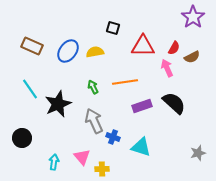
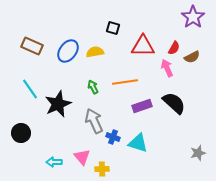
black circle: moved 1 px left, 5 px up
cyan triangle: moved 3 px left, 4 px up
cyan arrow: rotated 98 degrees counterclockwise
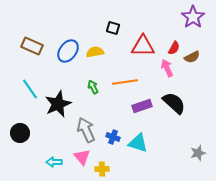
gray arrow: moved 8 px left, 9 px down
black circle: moved 1 px left
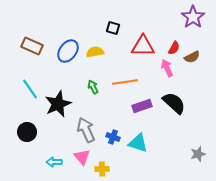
black circle: moved 7 px right, 1 px up
gray star: moved 1 px down
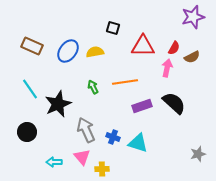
purple star: rotated 20 degrees clockwise
pink arrow: rotated 36 degrees clockwise
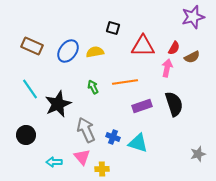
black semicircle: moved 1 px down; rotated 30 degrees clockwise
black circle: moved 1 px left, 3 px down
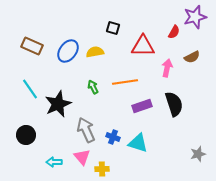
purple star: moved 2 px right
red semicircle: moved 16 px up
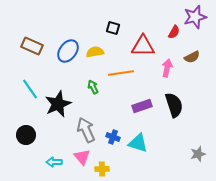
orange line: moved 4 px left, 9 px up
black semicircle: moved 1 px down
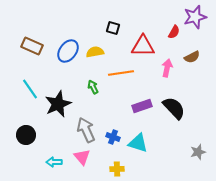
black semicircle: moved 3 px down; rotated 25 degrees counterclockwise
gray star: moved 2 px up
yellow cross: moved 15 px right
